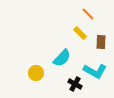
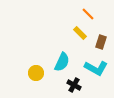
brown rectangle: rotated 16 degrees clockwise
cyan semicircle: moved 4 px down; rotated 18 degrees counterclockwise
cyan L-shape: moved 1 px right, 3 px up
black cross: moved 1 px left, 1 px down
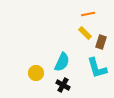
orange line: rotated 56 degrees counterclockwise
yellow rectangle: moved 5 px right
cyan L-shape: moved 1 px right; rotated 45 degrees clockwise
black cross: moved 11 px left
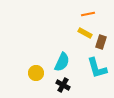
yellow rectangle: rotated 16 degrees counterclockwise
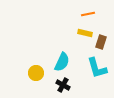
yellow rectangle: rotated 16 degrees counterclockwise
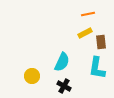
yellow rectangle: rotated 40 degrees counterclockwise
brown rectangle: rotated 24 degrees counterclockwise
cyan L-shape: rotated 25 degrees clockwise
yellow circle: moved 4 px left, 3 px down
black cross: moved 1 px right, 1 px down
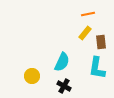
yellow rectangle: rotated 24 degrees counterclockwise
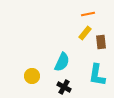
cyan L-shape: moved 7 px down
black cross: moved 1 px down
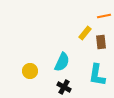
orange line: moved 16 px right, 2 px down
yellow circle: moved 2 px left, 5 px up
